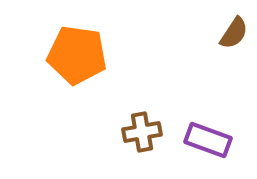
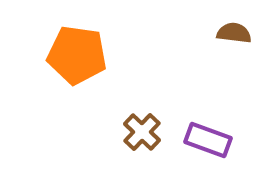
brown semicircle: rotated 116 degrees counterclockwise
brown cross: rotated 36 degrees counterclockwise
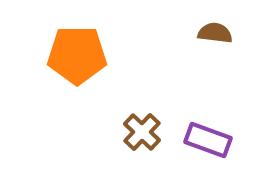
brown semicircle: moved 19 px left
orange pentagon: rotated 8 degrees counterclockwise
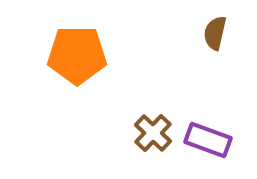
brown semicircle: rotated 84 degrees counterclockwise
brown cross: moved 11 px right, 1 px down
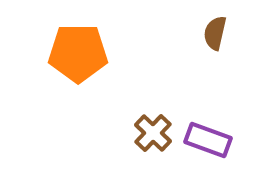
orange pentagon: moved 1 px right, 2 px up
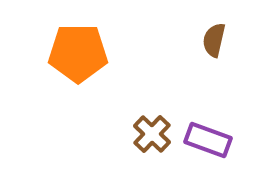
brown semicircle: moved 1 px left, 7 px down
brown cross: moved 1 px left, 1 px down
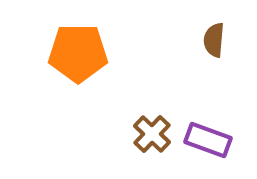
brown semicircle: rotated 8 degrees counterclockwise
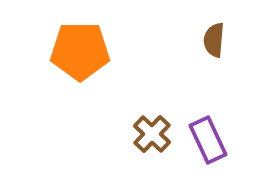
orange pentagon: moved 2 px right, 2 px up
purple rectangle: rotated 45 degrees clockwise
